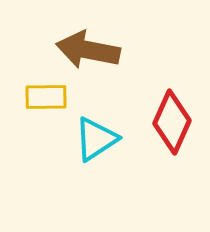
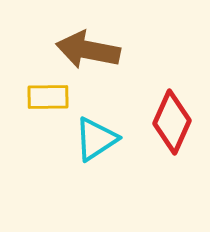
yellow rectangle: moved 2 px right
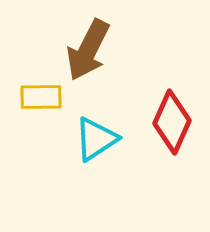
brown arrow: rotated 74 degrees counterclockwise
yellow rectangle: moved 7 px left
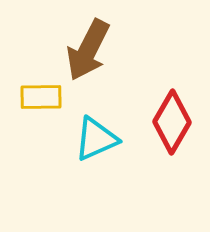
red diamond: rotated 6 degrees clockwise
cyan triangle: rotated 9 degrees clockwise
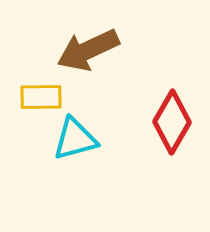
brown arrow: rotated 38 degrees clockwise
cyan triangle: moved 21 px left; rotated 9 degrees clockwise
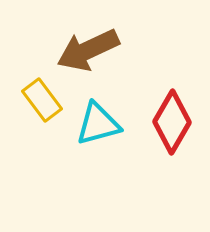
yellow rectangle: moved 1 px right, 3 px down; rotated 54 degrees clockwise
cyan triangle: moved 23 px right, 15 px up
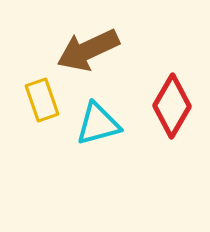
yellow rectangle: rotated 18 degrees clockwise
red diamond: moved 16 px up
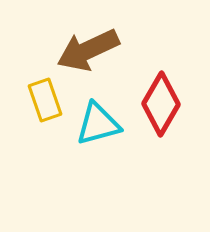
yellow rectangle: moved 3 px right
red diamond: moved 11 px left, 2 px up
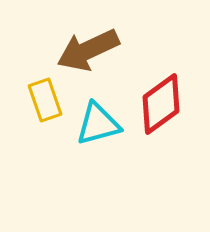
red diamond: rotated 24 degrees clockwise
